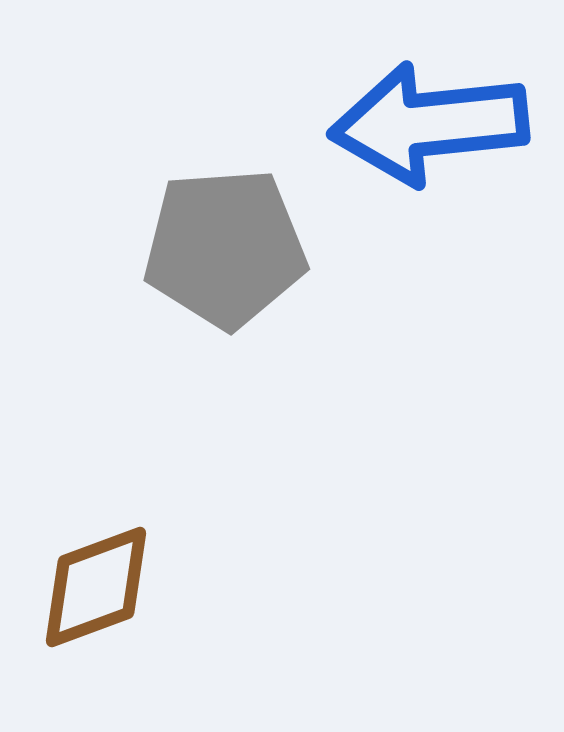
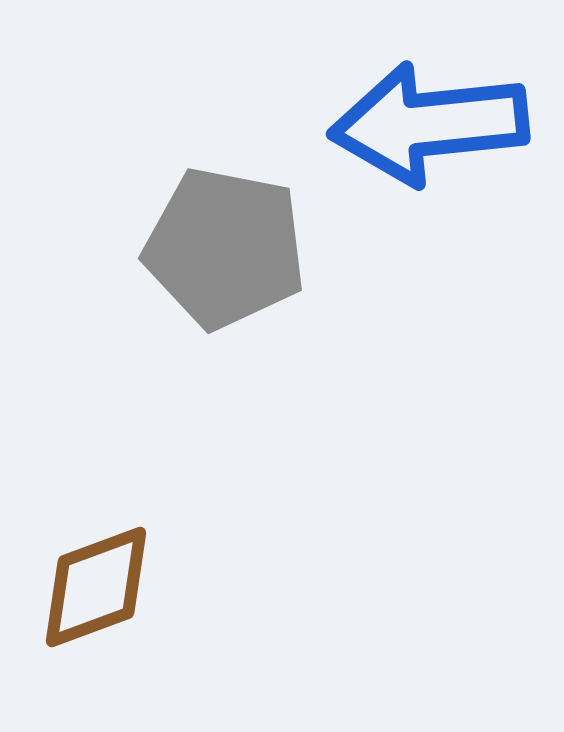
gray pentagon: rotated 15 degrees clockwise
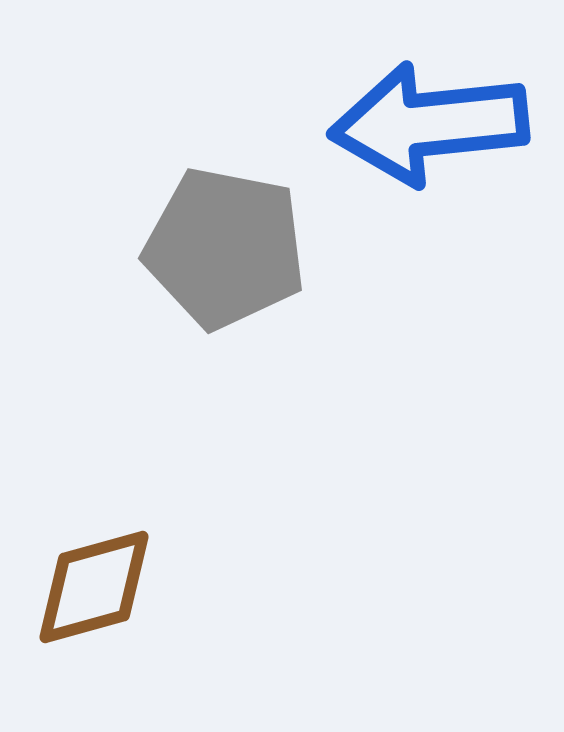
brown diamond: moved 2 px left; rotated 5 degrees clockwise
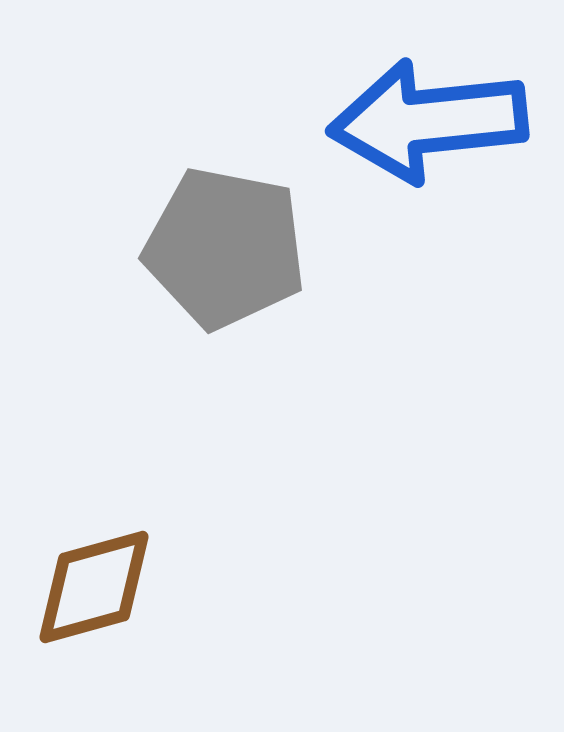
blue arrow: moved 1 px left, 3 px up
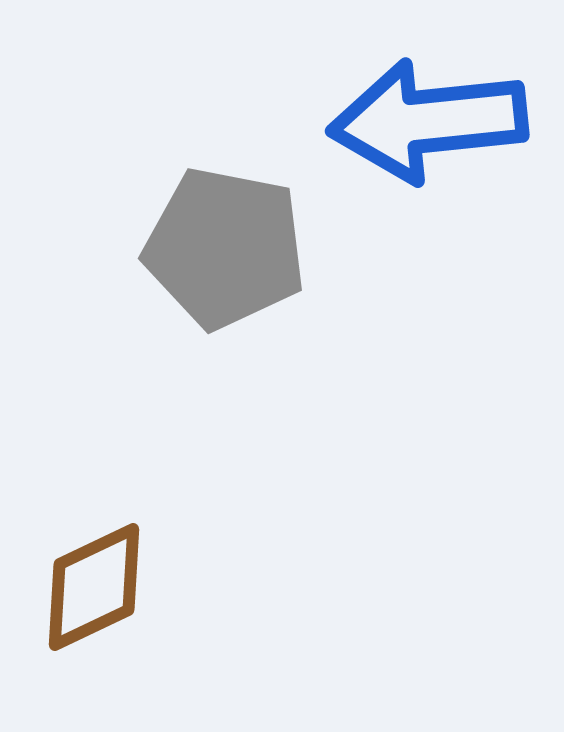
brown diamond: rotated 10 degrees counterclockwise
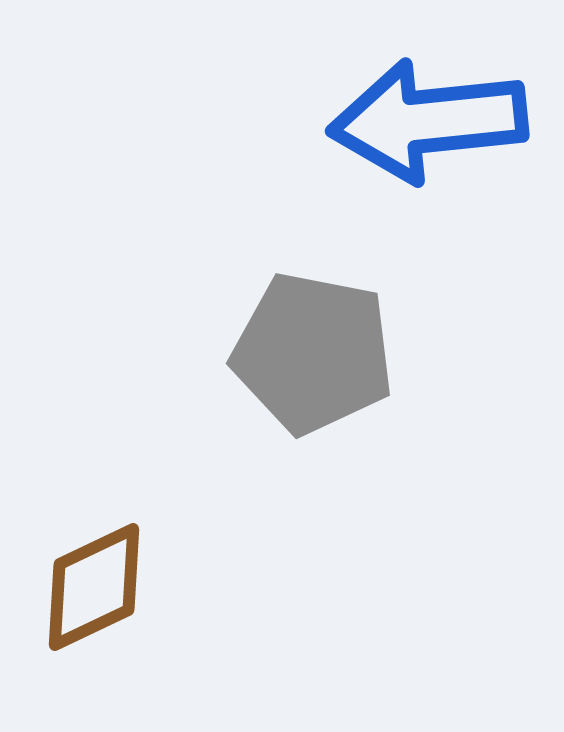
gray pentagon: moved 88 px right, 105 px down
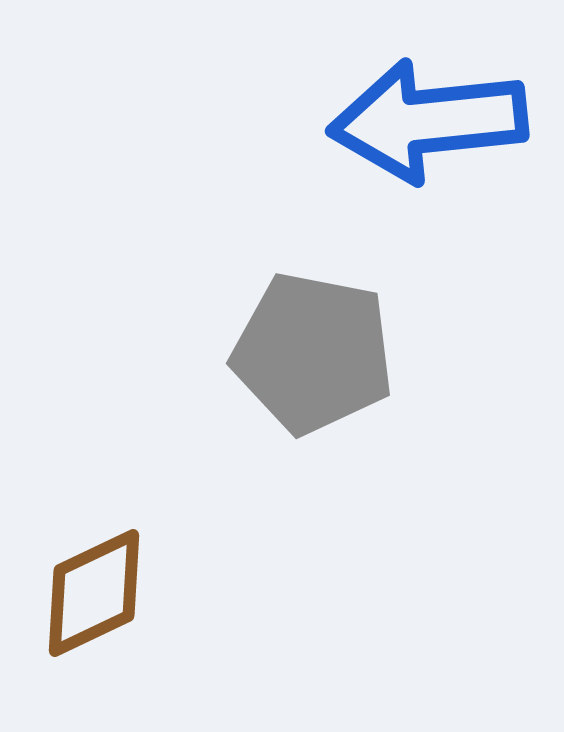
brown diamond: moved 6 px down
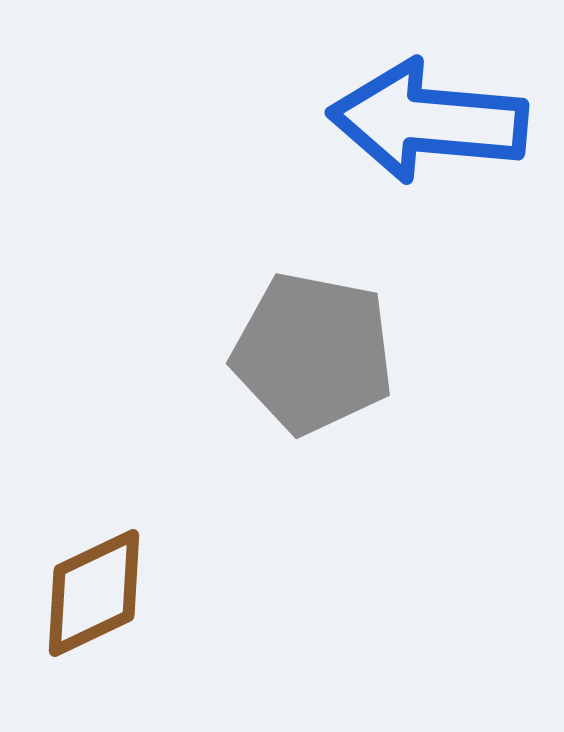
blue arrow: rotated 11 degrees clockwise
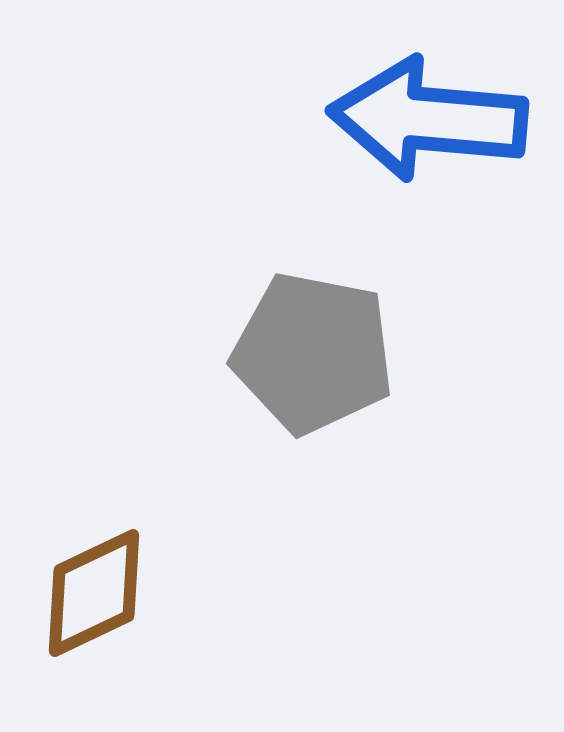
blue arrow: moved 2 px up
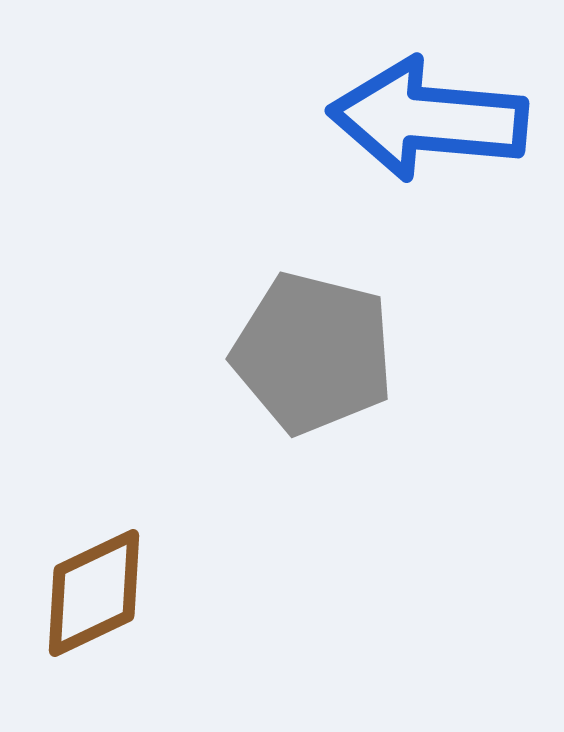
gray pentagon: rotated 3 degrees clockwise
